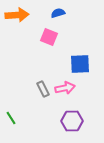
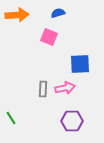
gray rectangle: rotated 28 degrees clockwise
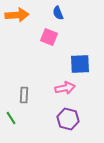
blue semicircle: rotated 96 degrees counterclockwise
gray rectangle: moved 19 px left, 6 px down
purple hexagon: moved 4 px left, 2 px up; rotated 15 degrees clockwise
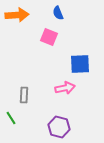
purple hexagon: moved 9 px left, 8 px down
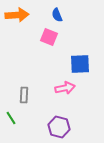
blue semicircle: moved 1 px left, 2 px down
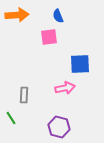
blue semicircle: moved 1 px right, 1 px down
pink square: rotated 30 degrees counterclockwise
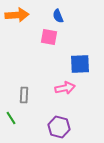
pink square: rotated 18 degrees clockwise
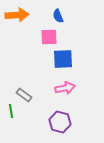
pink square: rotated 12 degrees counterclockwise
blue square: moved 17 px left, 5 px up
gray rectangle: rotated 56 degrees counterclockwise
green line: moved 7 px up; rotated 24 degrees clockwise
purple hexagon: moved 1 px right, 5 px up
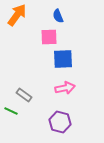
orange arrow: rotated 50 degrees counterclockwise
green line: rotated 56 degrees counterclockwise
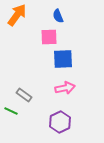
purple hexagon: rotated 20 degrees clockwise
